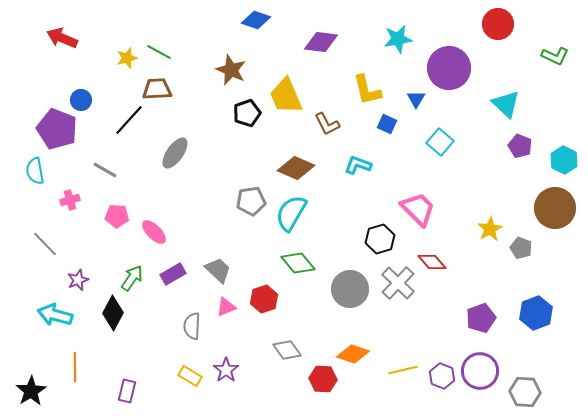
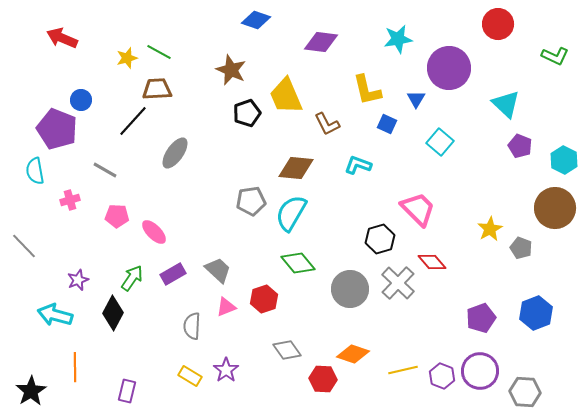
black line at (129, 120): moved 4 px right, 1 px down
brown diamond at (296, 168): rotated 18 degrees counterclockwise
gray line at (45, 244): moved 21 px left, 2 px down
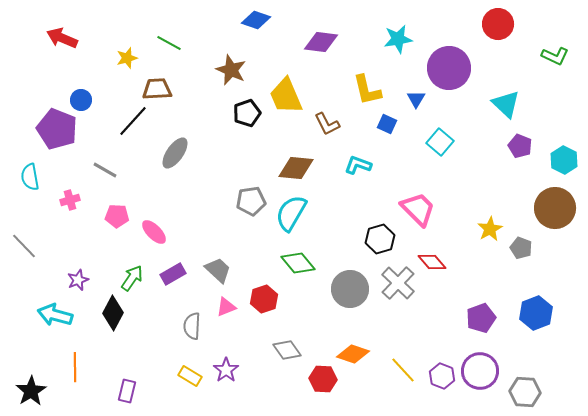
green line at (159, 52): moved 10 px right, 9 px up
cyan semicircle at (35, 171): moved 5 px left, 6 px down
yellow line at (403, 370): rotated 60 degrees clockwise
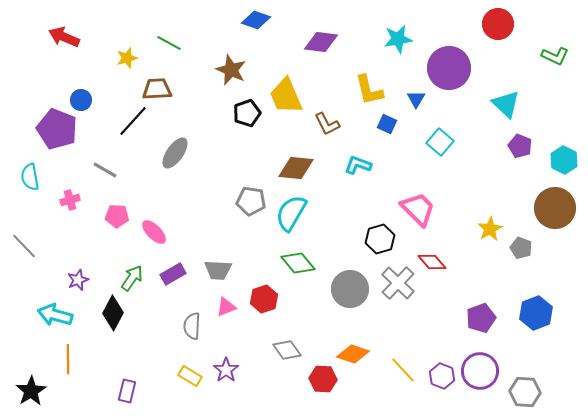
red arrow at (62, 38): moved 2 px right, 1 px up
yellow L-shape at (367, 90): moved 2 px right
gray pentagon at (251, 201): rotated 16 degrees clockwise
gray trapezoid at (218, 270): rotated 140 degrees clockwise
orange line at (75, 367): moved 7 px left, 8 px up
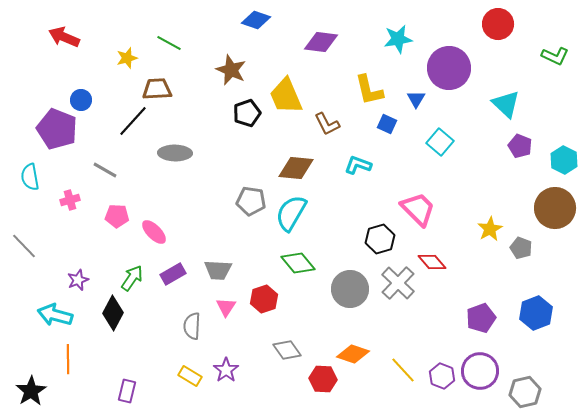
gray ellipse at (175, 153): rotated 56 degrees clockwise
pink triangle at (226, 307): rotated 35 degrees counterclockwise
gray hexagon at (525, 392): rotated 16 degrees counterclockwise
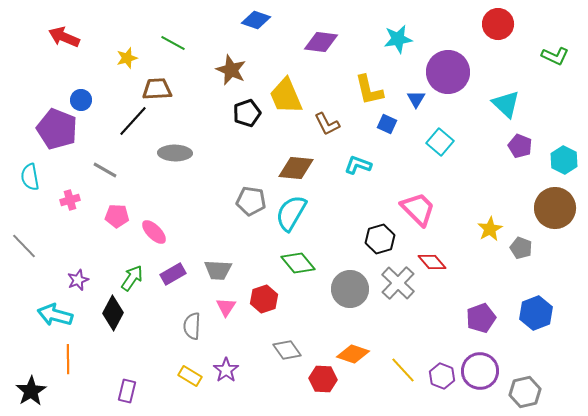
green line at (169, 43): moved 4 px right
purple circle at (449, 68): moved 1 px left, 4 px down
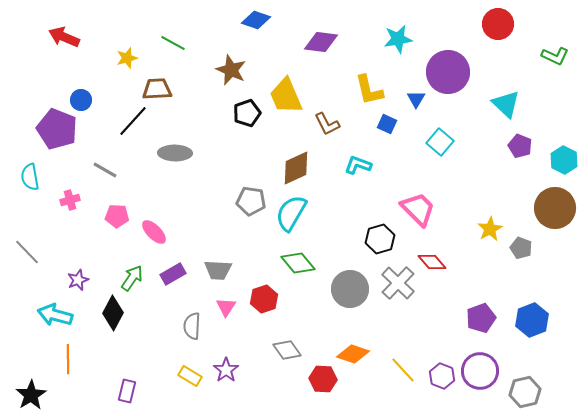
brown diamond at (296, 168): rotated 30 degrees counterclockwise
gray line at (24, 246): moved 3 px right, 6 px down
blue hexagon at (536, 313): moved 4 px left, 7 px down
black star at (31, 391): moved 4 px down
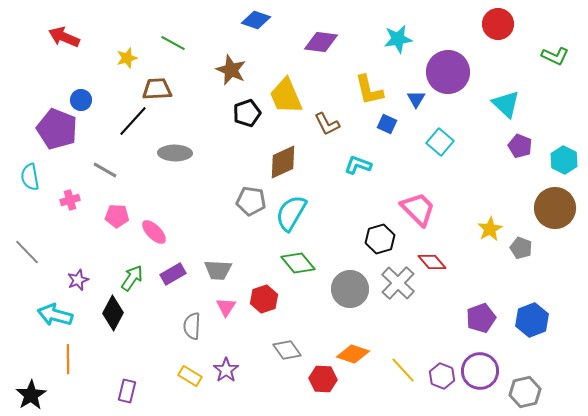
brown diamond at (296, 168): moved 13 px left, 6 px up
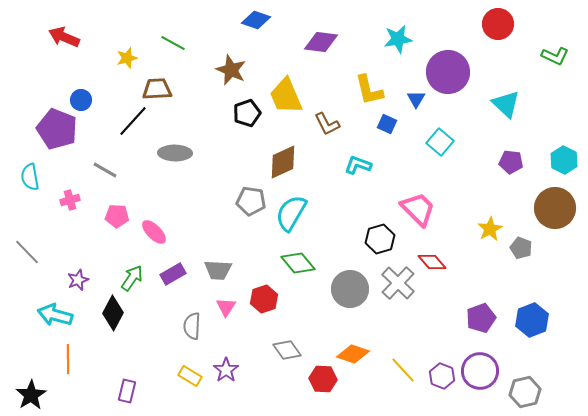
purple pentagon at (520, 146): moved 9 px left, 16 px down; rotated 15 degrees counterclockwise
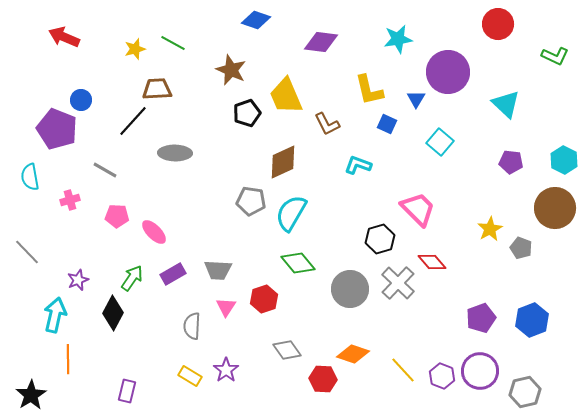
yellow star at (127, 58): moved 8 px right, 9 px up
cyan arrow at (55, 315): rotated 88 degrees clockwise
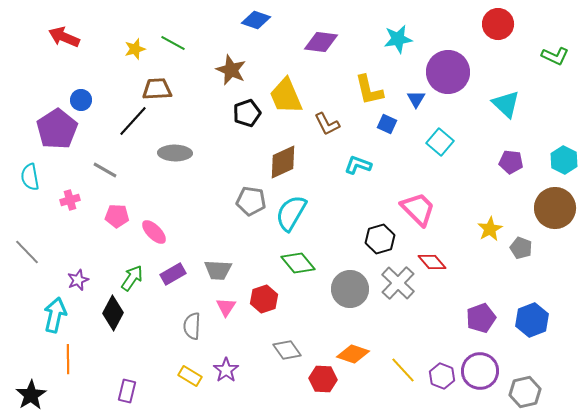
purple pentagon at (57, 129): rotated 18 degrees clockwise
